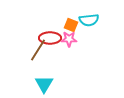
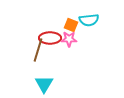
brown line: rotated 15 degrees counterclockwise
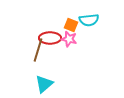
pink star: rotated 14 degrees clockwise
cyan triangle: rotated 18 degrees clockwise
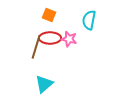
cyan semicircle: rotated 108 degrees clockwise
orange square: moved 22 px left, 10 px up
brown line: moved 2 px left, 3 px up
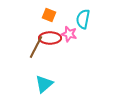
cyan semicircle: moved 6 px left, 1 px up
pink star: moved 5 px up
brown line: rotated 10 degrees clockwise
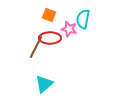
pink star: moved 5 px up
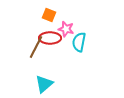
cyan semicircle: moved 4 px left, 23 px down
pink star: moved 3 px left
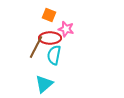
cyan semicircle: moved 25 px left, 13 px down
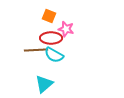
orange square: moved 1 px down
red ellipse: moved 1 px right
brown line: moved 3 px down; rotated 60 degrees clockwise
cyan semicircle: rotated 72 degrees counterclockwise
